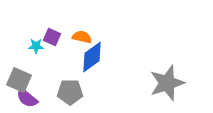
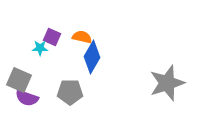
cyan star: moved 4 px right, 2 px down
blue diamond: rotated 24 degrees counterclockwise
purple semicircle: rotated 20 degrees counterclockwise
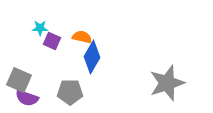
purple square: moved 4 px down
cyan star: moved 20 px up
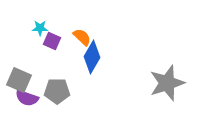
orange semicircle: rotated 30 degrees clockwise
gray pentagon: moved 13 px left, 1 px up
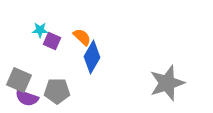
cyan star: moved 2 px down
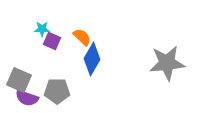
cyan star: moved 2 px right, 1 px up
blue diamond: moved 2 px down
gray star: moved 20 px up; rotated 12 degrees clockwise
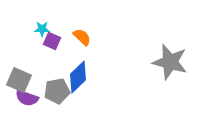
blue diamond: moved 14 px left, 18 px down; rotated 16 degrees clockwise
gray star: moved 3 px right, 1 px up; rotated 21 degrees clockwise
gray pentagon: rotated 10 degrees counterclockwise
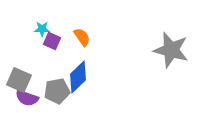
orange semicircle: rotated 12 degrees clockwise
gray star: moved 1 px right, 12 px up
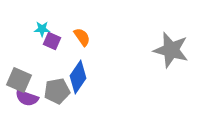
blue diamond: rotated 12 degrees counterclockwise
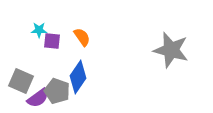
cyan star: moved 3 px left, 1 px down
purple square: rotated 18 degrees counterclockwise
gray square: moved 2 px right, 1 px down
gray pentagon: rotated 30 degrees clockwise
purple semicircle: moved 11 px right; rotated 55 degrees counterclockwise
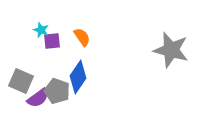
cyan star: moved 2 px right; rotated 21 degrees clockwise
purple square: rotated 12 degrees counterclockwise
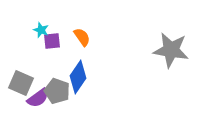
gray star: rotated 6 degrees counterclockwise
gray square: moved 2 px down
